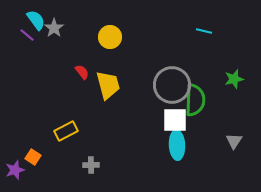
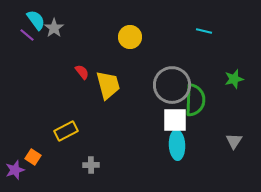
yellow circle: moved 20 px right
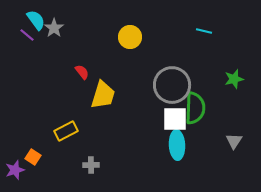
yellow trapezoid: moved 5 px left, 10 px down; rotated 32 degrees clockwise
green semicircle: moved 8 px down
white square: moved 1 px up
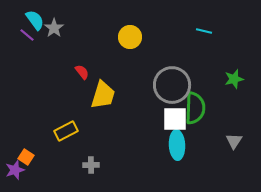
cyan semicircle: moved 1 px left
orange square: moved 7 px left
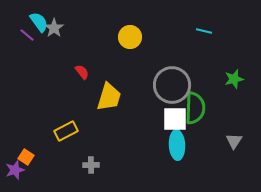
cyan semicircle: moved 4 px right, 2 px down
yellow trapezoid: moved 6 px right, 2 px down
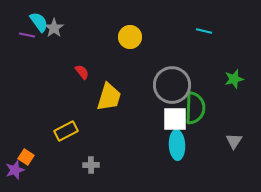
purple line: rotated 28 degrees counterclockwise
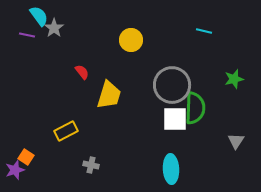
cyan semicircle: moved 6 px up
yellow circle: moved 1 px right, 3 px down
yellow trapezoid: moved 2 px up
gray triangle: moved 2 px right
cyan ellipse: moved 6 px left, 24 px down
gray cross: rotated 14 degrees clockwise
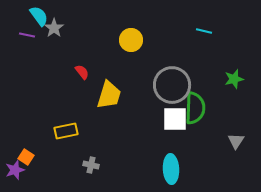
yellow rectangle: rotated 15 degrees clockwise
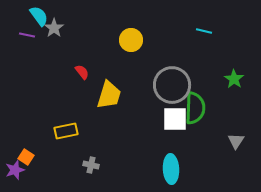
green star: rotated 24 degrees counterclockwise
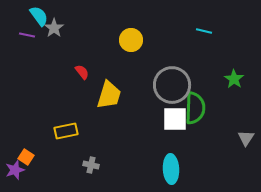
gray triangle: moved 10 px right, 3 px up
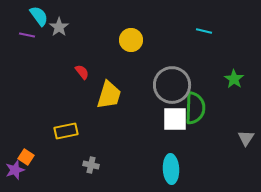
gray star: moved 5 px right, 1 px up
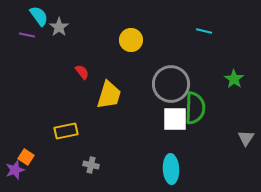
gray circle: moved 1 px left, 1 px up
